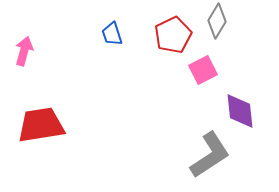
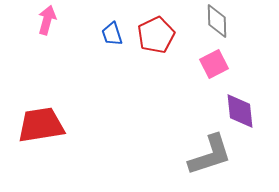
gray diamond: rotated 32 degrees counterclockwise
red pentagon: moved 17 px left
pink arrow: moved 23 px right, 31 px up
pink square: moved 11 px right, 6 px up
gray L-shape: rotated 15 degrees clockwise
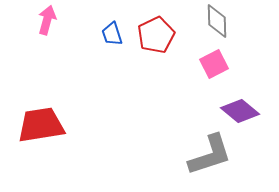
purple diamond: rotated 45 degrees counterclockwise
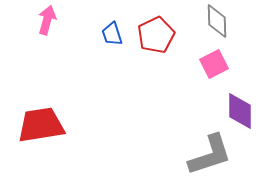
purple diamond: rotated 51 degrees clockwise
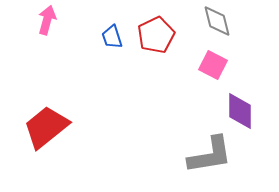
gray diamond: rotated 12 degrees counterclockwise
blue trapezoid: moved 3 px down
pink square: moved 1 px left, 1 px down; rotated 36 degrees counterclockwise
red trapezoid: moved 5 px right, 2 px down; rotated 30 degrees counterclockwise
gray L-shape: rotated 9 degrees clockwise
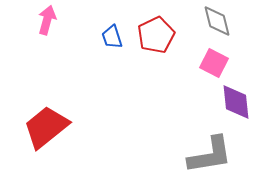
pink square: moved 1 px right, 2 px up
purple diamond: moved 4 px left, 9 px up; rotated 6 degrees counterclockwise
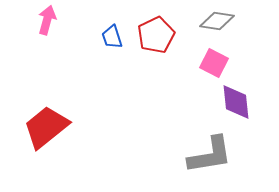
gray diamond: rotated 68 degrees counterclockwise
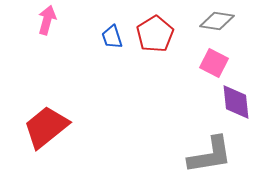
red pentagon: moved 1 px left, 1 px up; rotated 6 degrees counterclockwise
